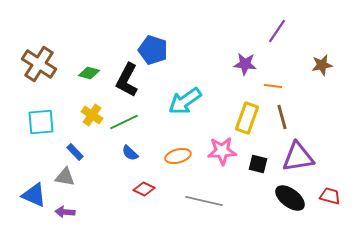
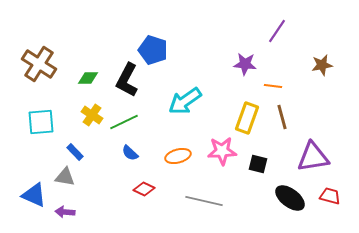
green diamond: moved 1 px left, 5 px down; rotated 15 degrees counterclockwise
purple triangle: moved 15 px right
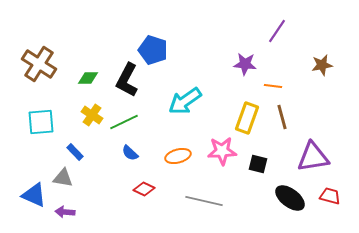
gray triangle: moved 2 px left, 1 px down
